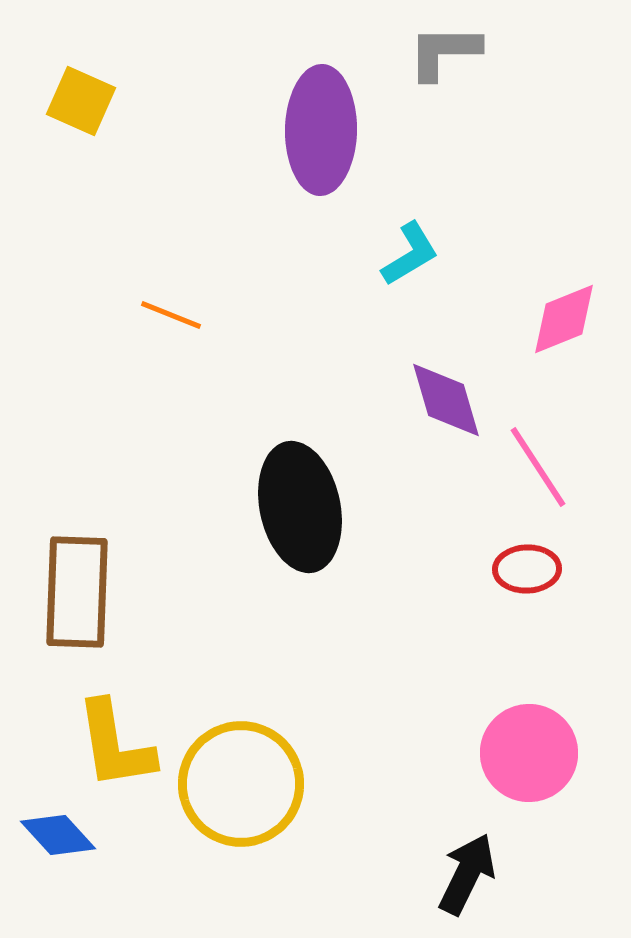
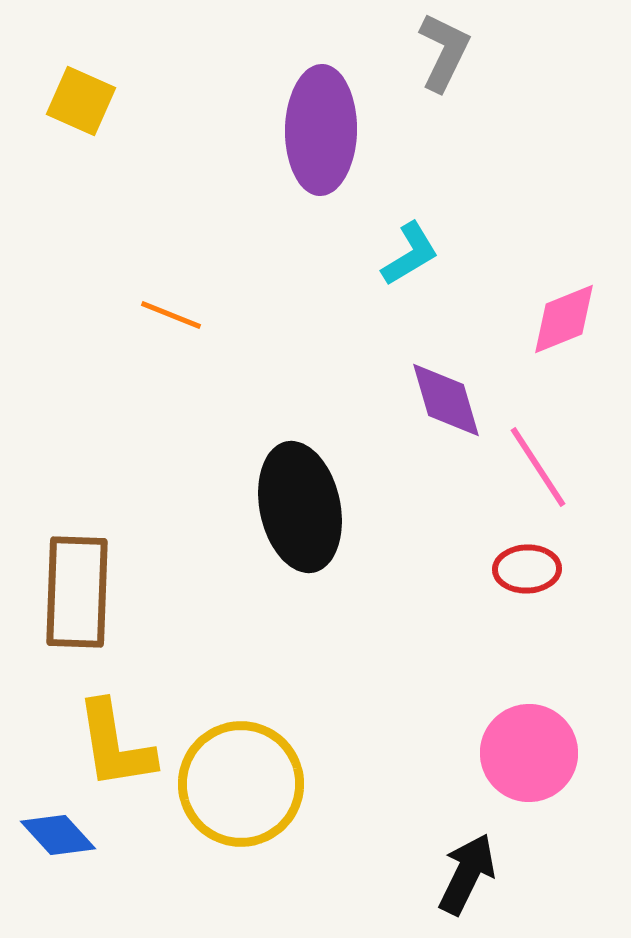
gray L-shape: rotated 116 degrees clockwise
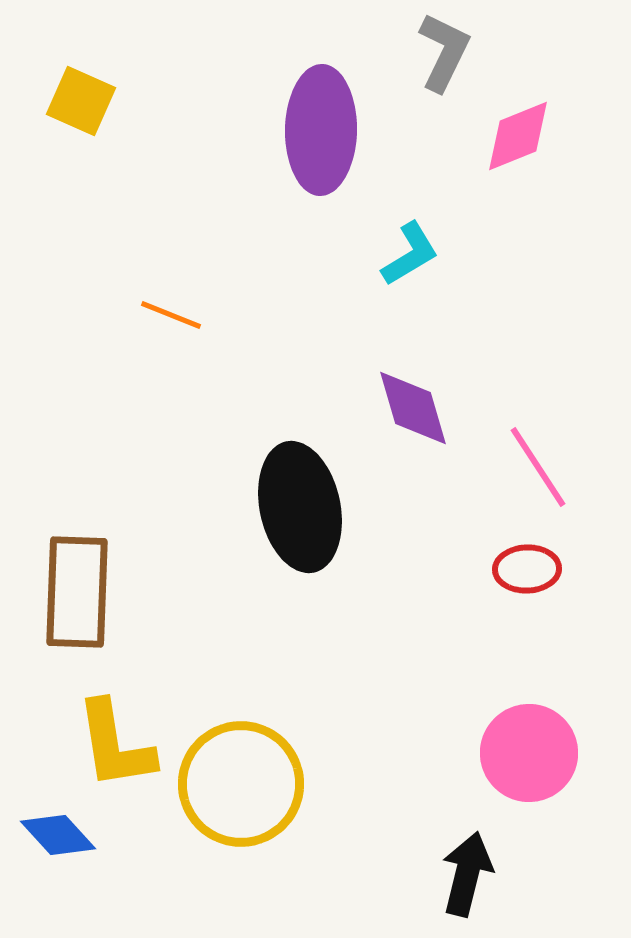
pink diamond: moved 46 px left, 183 px up
purple diamond: moved 33 px left, 8 px down
black arrow: rotated 12 degrees counterclockwise
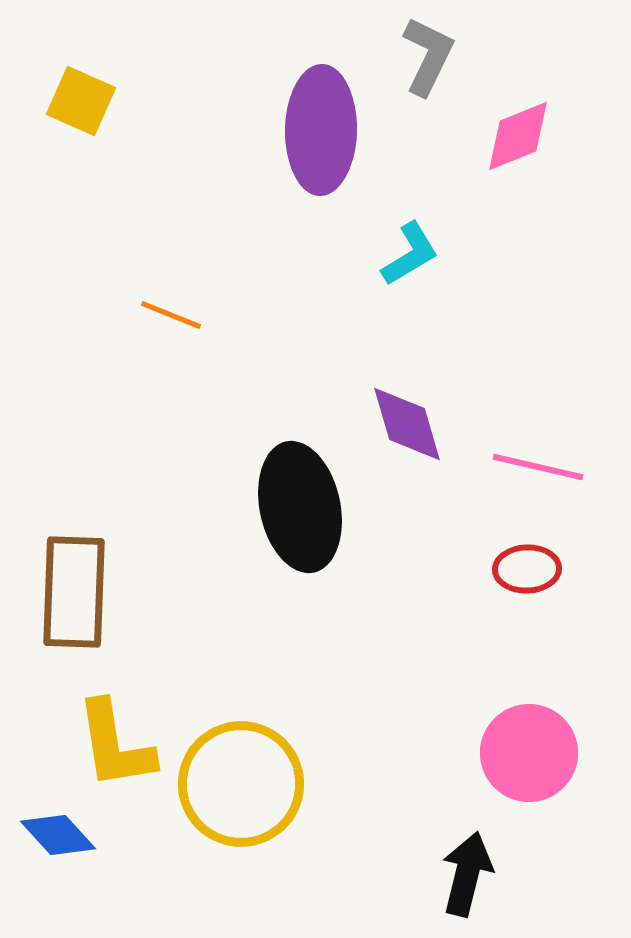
gray L-shape: moved 16 px left, 4 px down
purple diamond: moved 6 px left, 16 px down
pink line: rotated 44 degrees counterclockwise
brown rectangle: moved 3 px left
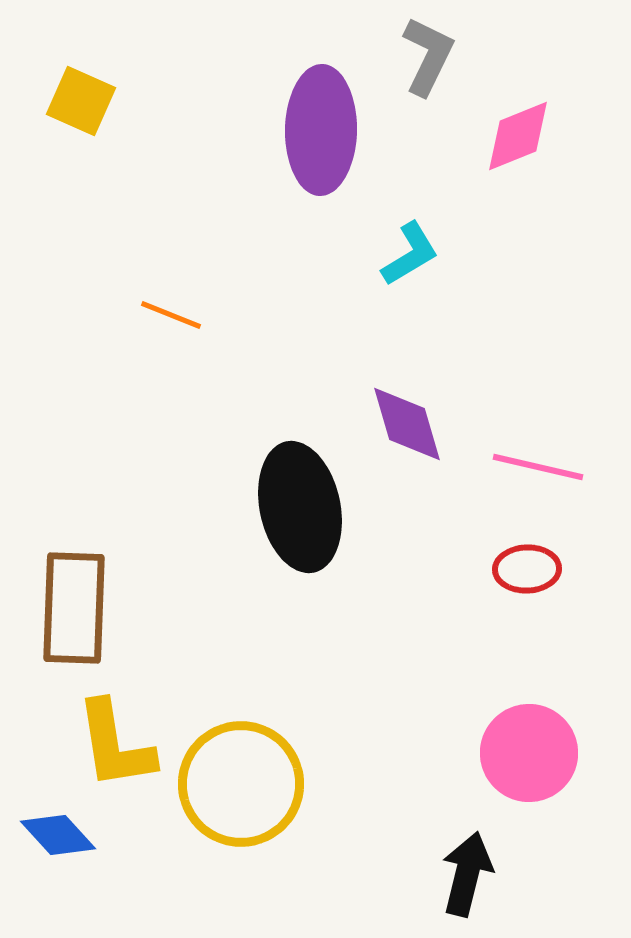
brown rectangle: moved 16 px down
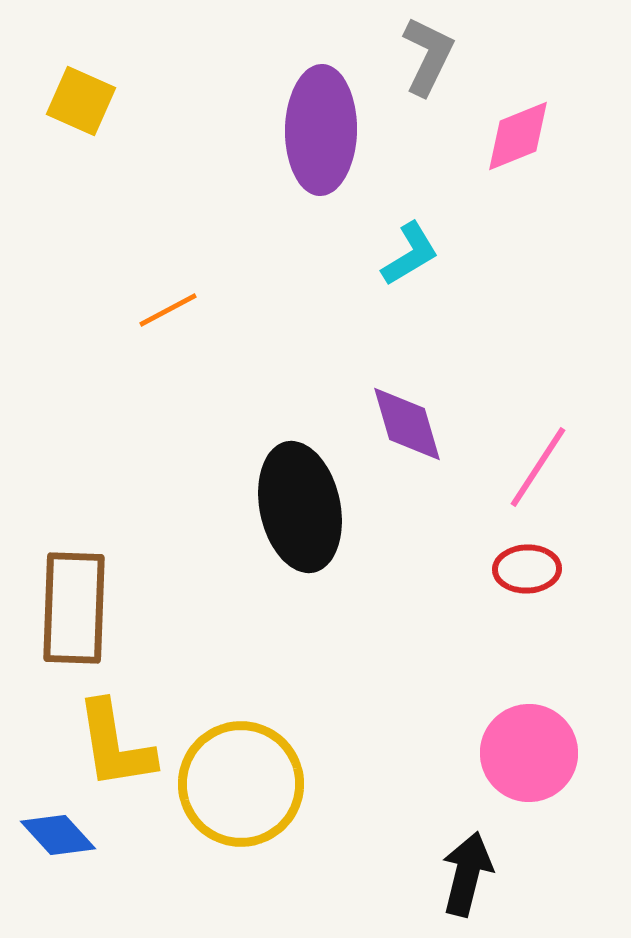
orange line: moved 3 px left, 5 px up; rotated 50 degrees counterclockwise
pink line: rotated 70 degrees counterclockwise
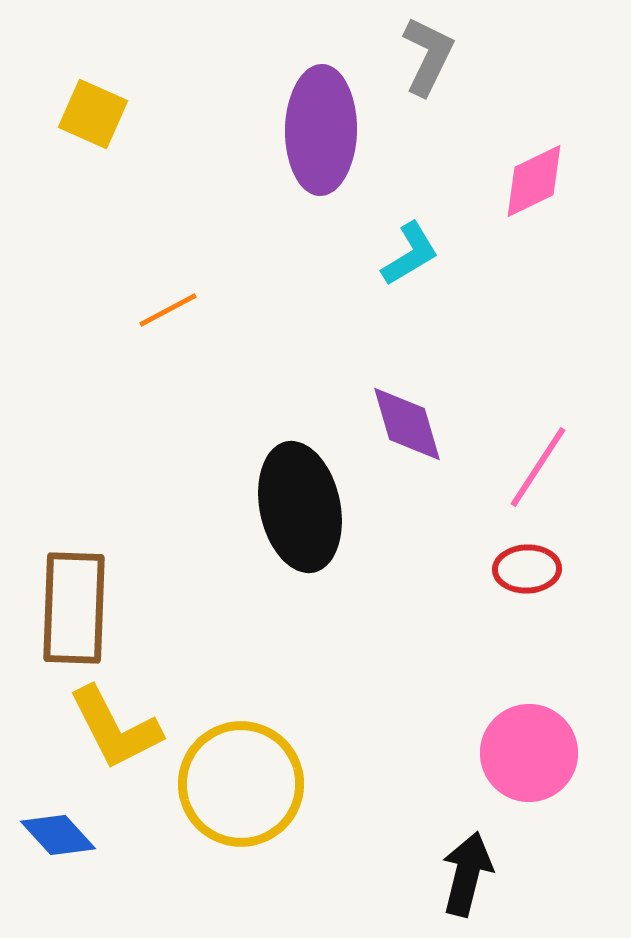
yellow square: moved 12 px right, 13 px down
pink diamond: moved 16 px right, 45 px down; rotated 4 degrees counterclockwise
yellow L-shape: moved 17 px up; rotated 18 degrees counterclockwise
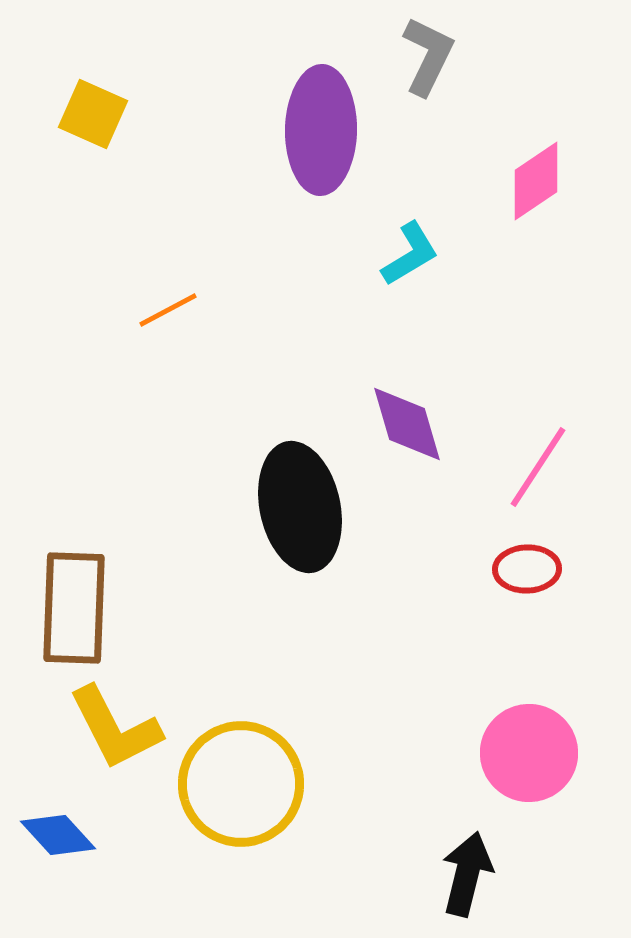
pink diamond: moved 2 px right; rotated 8 degrees counterclockwise
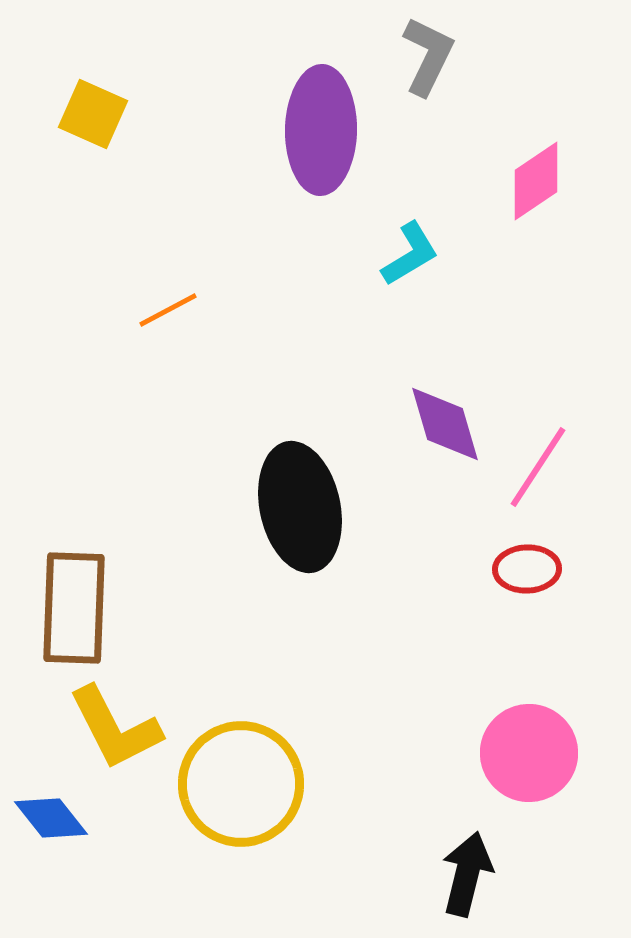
purple diamond: moved 38 px right
blue diamond: moved 7 px left, 17 px up; rotated 4 degrees clockwise
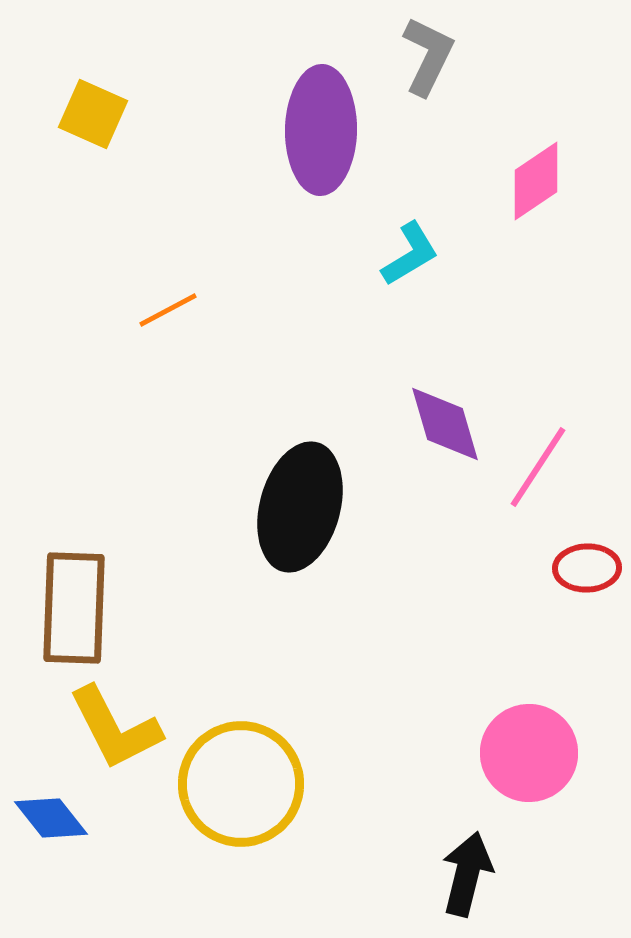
black ellipse: rotated 27 degrees clockwise
red ellipse: moved 60 px right, 1 px up
